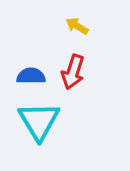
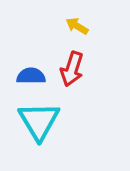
red arrow: moved 1 px left, 3 px up
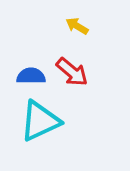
red arrow: moved 3 px down; rotated 68 degrees counterclockwise
cyan triangle: moved 1 px right; rotated 36 degrees clockwise
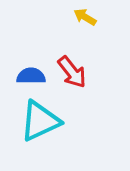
yellow arrow: moved 8 px right, 9 px up
red arrow: rotated 12 degrees clockwise
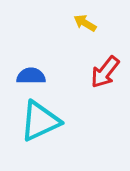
yellow arrow: moved 6 px down
red arrow: moved 33 px right; rotated 76 degrees clockwise
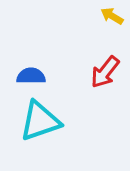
yellow arrow: moved 27 px right, 7 px up
cyan triangle: rotated 6 degrees clockwise
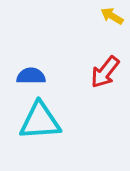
cyan triangle: rotated 15 degrees clockwise
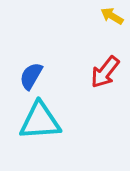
blue semicircle: rotated 60 degrees counterclockwise
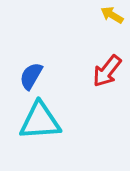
yellow arrow: moved 1 px up
red arrow: moved 2 px right, 1 px up
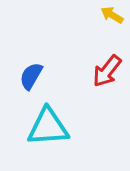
cyan triangle: moved 8 px right, 6 px down
